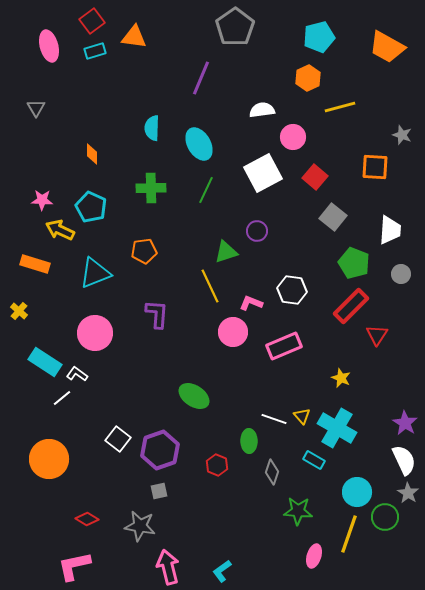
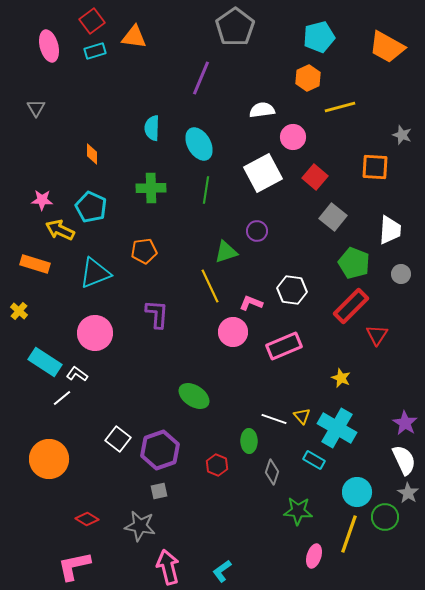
green line at (206, 190): rotated 16 degrees counterclockwise
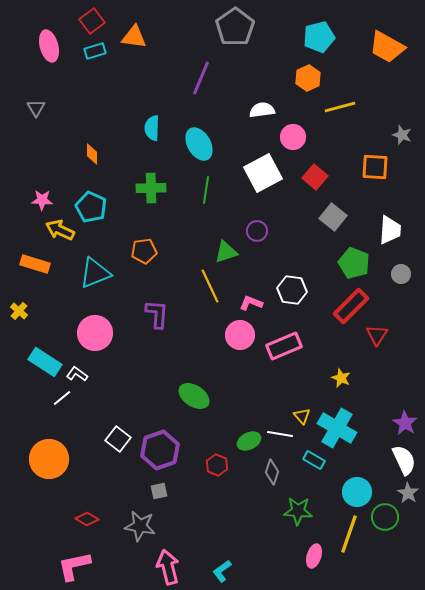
pink circle at (233, 332): moved 7 px right, 3 px down
white line at (274, 419): moved 6 px right, 15 px down; rotated 10 degrees counterclockwise
green ellipse at (249, 441): rotated 65 degrees clockwise
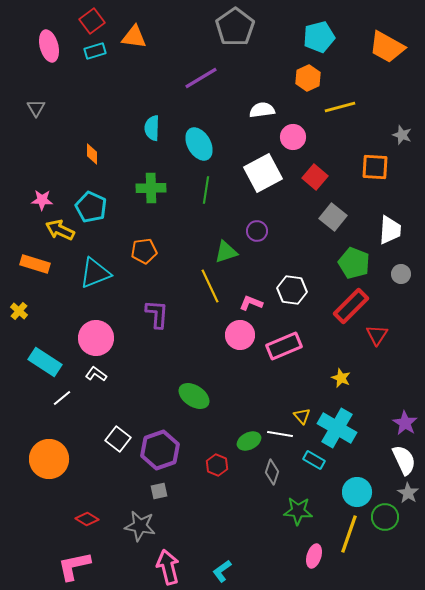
purple line at (201, 78): rotated 36 degrees clockwise
pink circle at (95, 333): moved 1 px right, 5 px down
white L-shape at (77, 374): moved 19 px right
